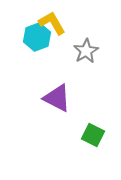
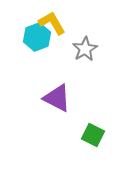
gray star: moved 1 px left, 2 px up
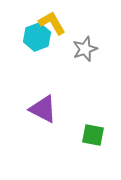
gray star: rotated 10 degrees clockwise
purple triangle: moved 14 px left, 11 px down
green square: rotated 15 degrees counterclockwise
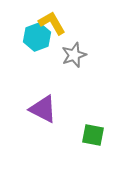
gray star: moved 11 px left, 6 px down
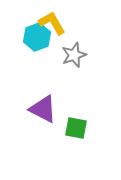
green square: moved 17 px left, 7 px up
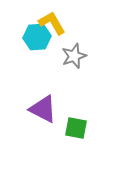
cyan hexagon: rotated 16 degrees clockwise
gray star: moved 1 px down
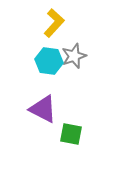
yellow L-shape: moved 2 px right; rotated 72 degrees clockwise
cyan hexagon: moved 12 px right, 24 px down; rotated 12 degrees clockwise
green square: moved 5 px left, 6 px down
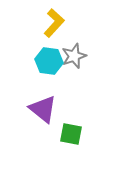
purple triangle: rotated 12 degrees clockwise
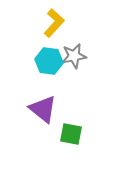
gray star: rotated 10 degrees clockwise
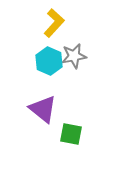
cyan hexagon: rotated 16 degrees clockwise
